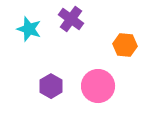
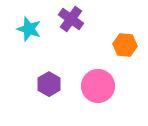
purple hexagon: moved 2 px left, 2 px up
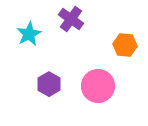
cyan star: moved 5 px down; rotated 25 degrees clockwise
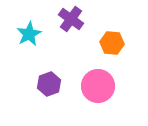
orange hexagon: moved 13 px left, 2 px up
purple hexagon: rotated 10 degrees clockwise
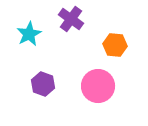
orange hexagon: moved 3 px right, 2 px down
purple hexagon: moved 6 px left; rotated 20 degrees counterclockwise
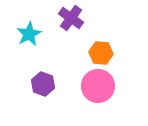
purple cross: moved 1 px up
orange hexagon: moved 14 px left, 8 px down
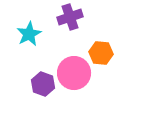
purple cross: moved 1 px left, 1 px up; rotated 35 degrees clockwise
pink circle: moved 24 px left, 13 px up
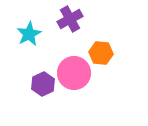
purple cross: moved 2 px down; rotated 10 degrees counterclockwise
purple hexagon: rotated 15 degrees clockwise
